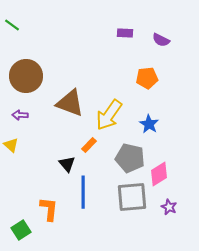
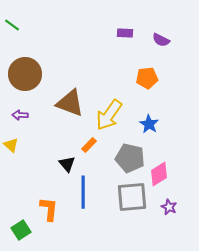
brown circle: moved 1 px left, 2 px up
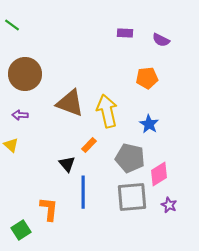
yellow arrow: moved 2 px left, 4 px up; rotated 132 degrees clockwise
purple star: moved 2 px up
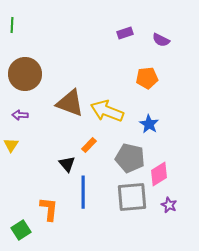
green line: rotated 56 degrees clockwise
purple rectangle: rotated 21 degrees counterclockwise
yellow arrow: rotated 56 degrees counterclockwise
yellow triangle: rotated 21 degrees clockwise
